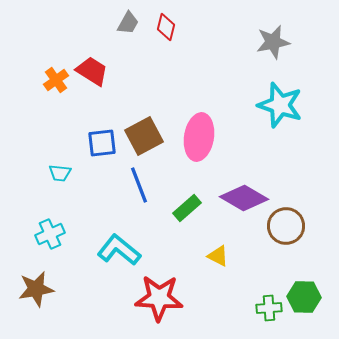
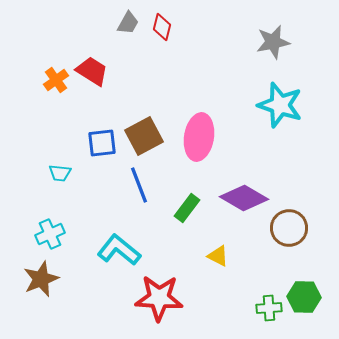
red diamond: moved 4 px left
green rectangle: rotated 12 degrees counterclockwise
brown circle: moved 3 px right, 2 px down
brown star: moved 5 px right, 10 px up; rotated 12 degrees counterclockwise
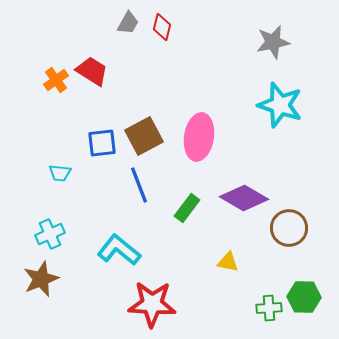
yellow triangle: moved 10 px right, 6 px down; rotated 15 degrees counterclockwise
red star: moved 7 px left, 6 px down
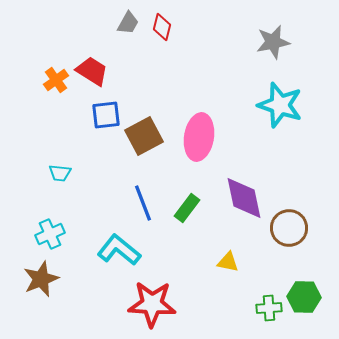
blue square: moved 4 px right, 28 px up
blue line: moved 4 px right, 18 px down
purple diamond: rotated 48 degrees clockwise
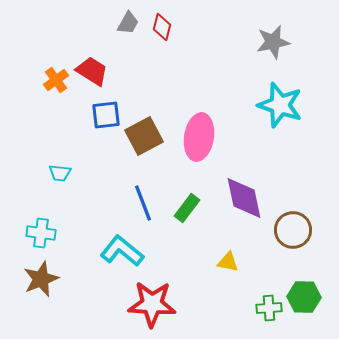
brown circle: moved 4 px right, 2 px down
cyan cross: moved 9 px left, 1 px up; rotated 32 degrees clockwise
cyan L-shape: moved 3 px right, 1 px down
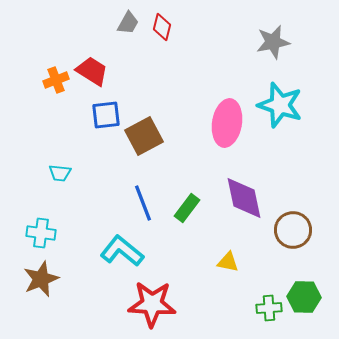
orange cross: rotated 15 degrees clockwise
pink ellipse: moved 28 px right, 14 px up
